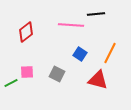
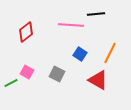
pink square: rotated 32 degrees clockwise
red triangle: rotated 15 degrees clockwise
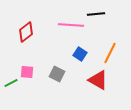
pink square: rotated 24 degrees counterclockwise
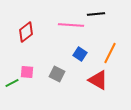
green line: moved 1 px right
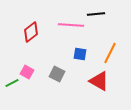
red diamond: moved 5 px right
blue square: rotated 24 degrees counterclockwise
pink square: rotated 24 degrees clockwise
red triangle: moved 1 px right, 1 px down
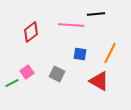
pink square: rotated 24 degrees clockwise
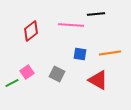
red diamond: moved 1 px up
orange line: rotated 55 degrees clockwise
red triangle: moved 1 px left, 1 px up
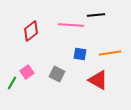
black line: moved 1 px down
green line: rotated 32 degrees counterclockwise
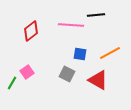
orange line: rotated 20 degrees counterclockwise
gray square: moved 10 px right
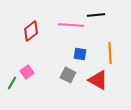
orange line: rotated 65 degrees counterclockwise
gray square: moved 1 px right, 1 px down
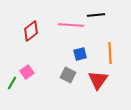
blue square: rotated 24 degrees counterclockwise
red triangle: rotated 35 degrees clockwise
